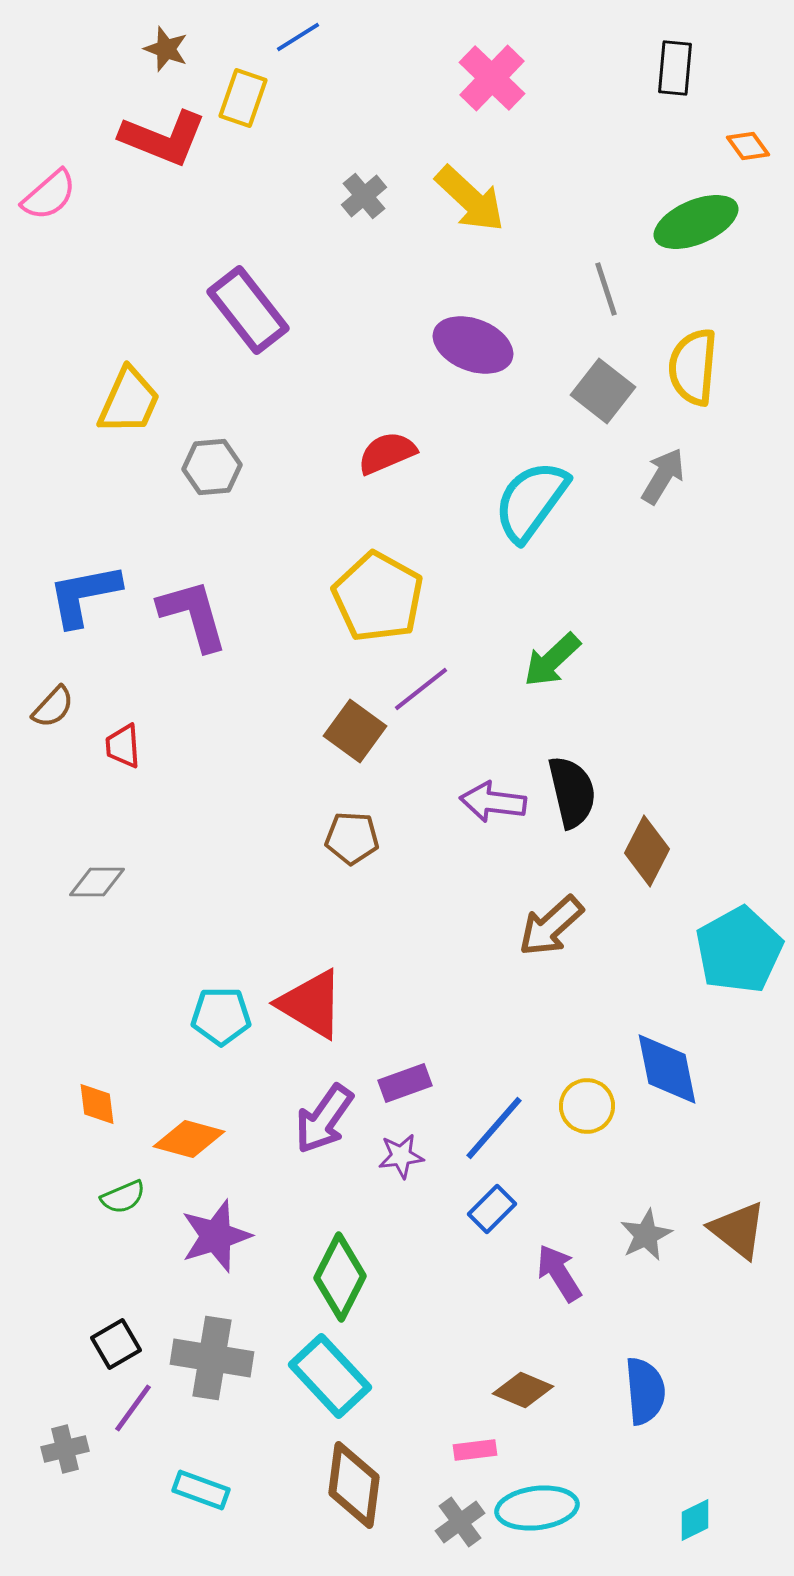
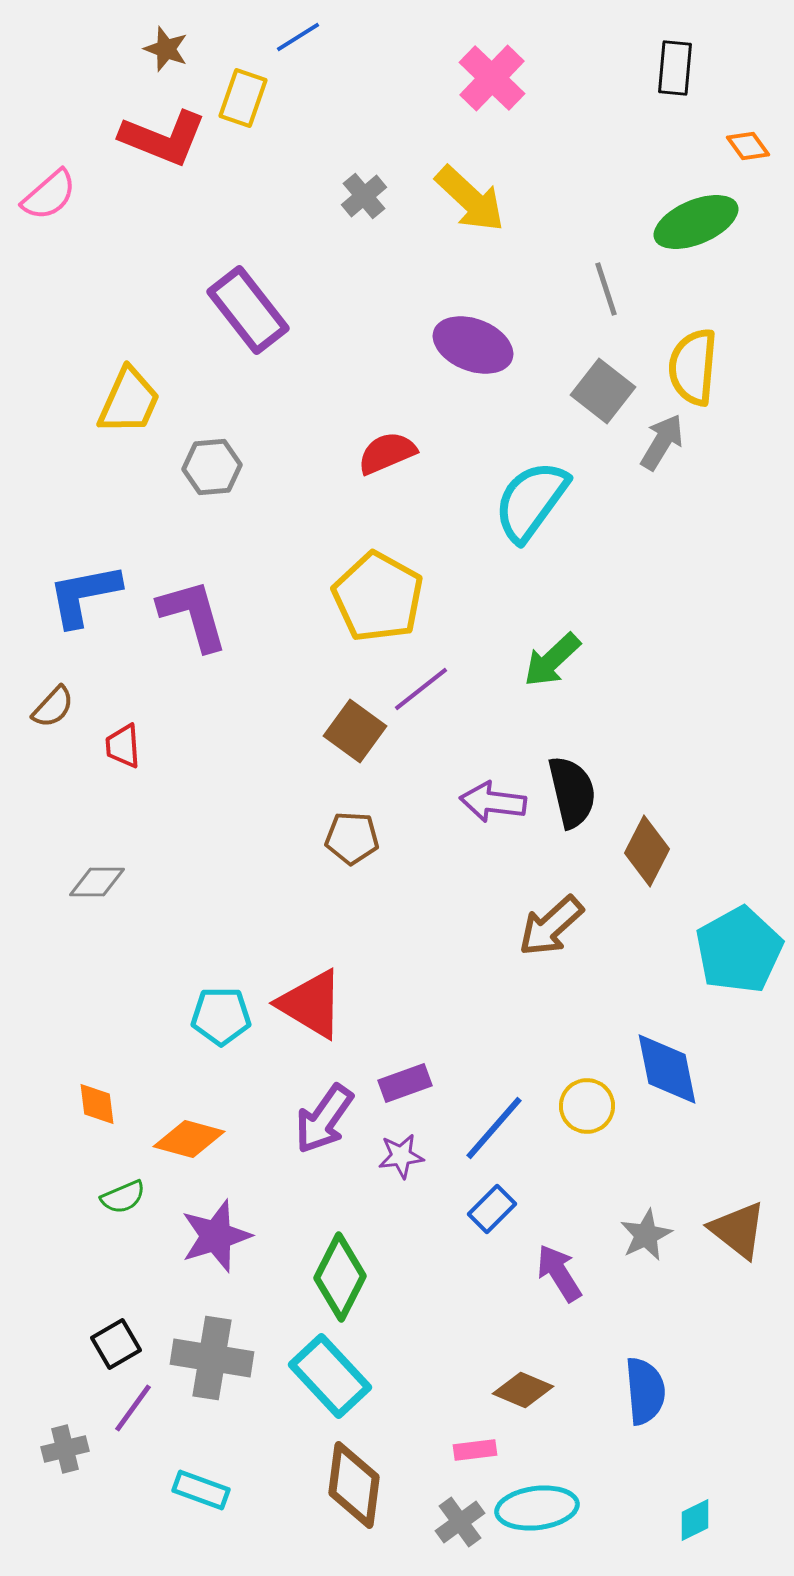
gray arrow at (663, 476): moved 1 px left, 34 px up
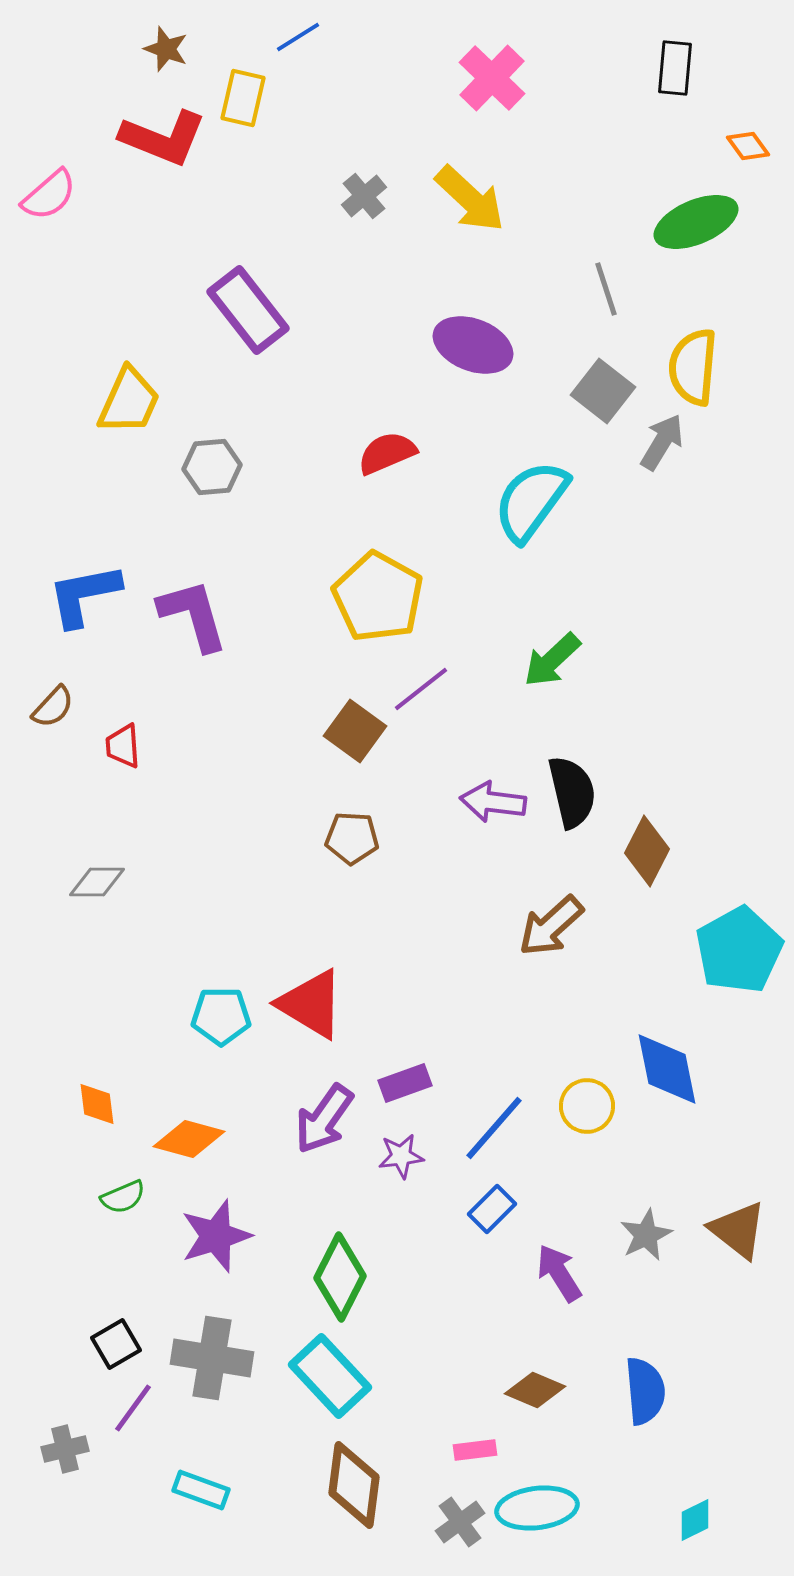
yellow rectangle at (243, 98): rotated 6 degrees counterclockwise
brown diamond at (523, 1390): moved 12 px right
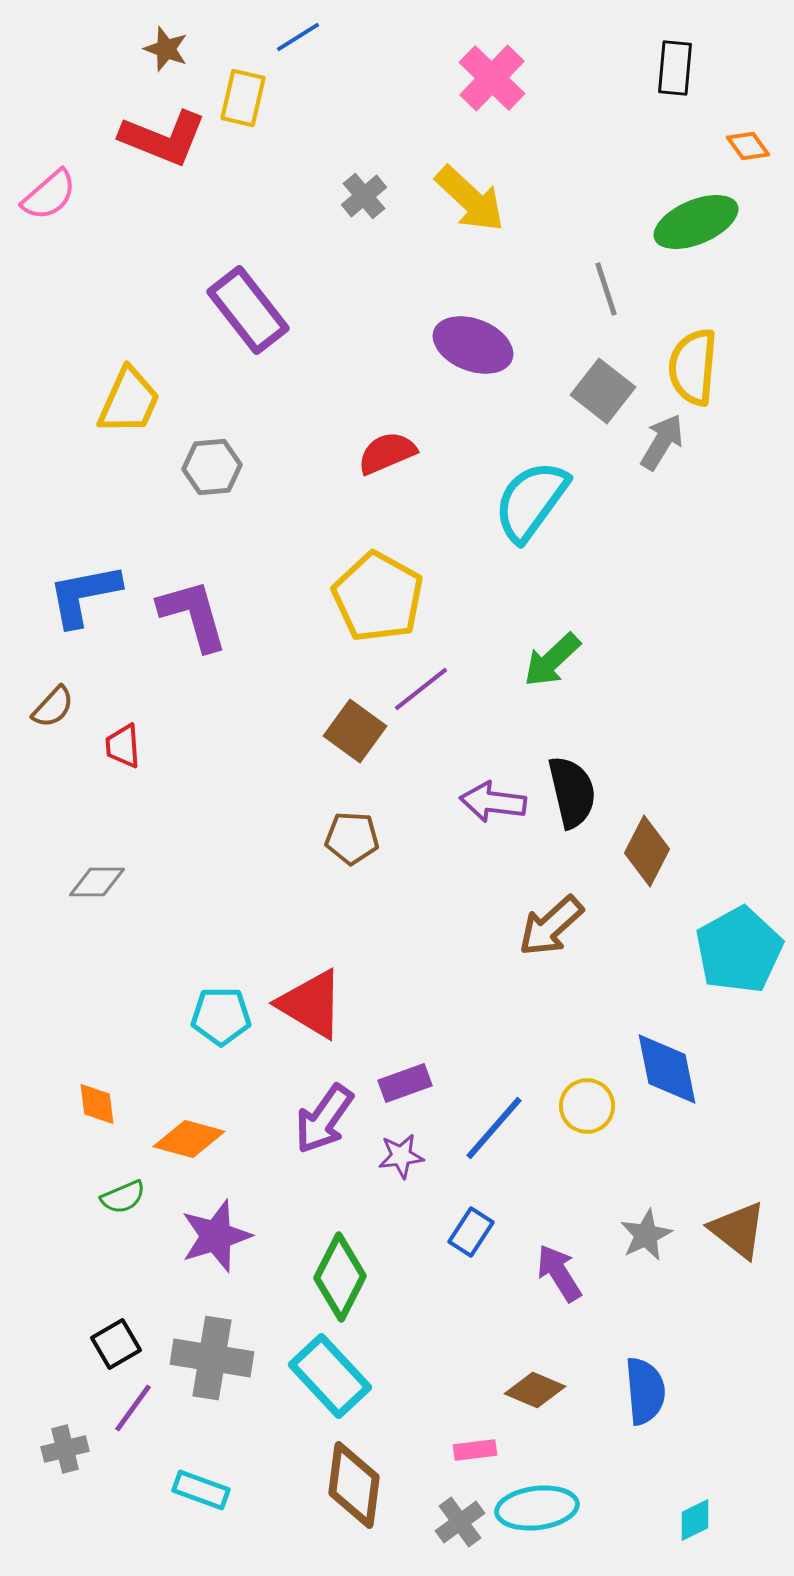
blue rectangle at (492, 1209): moved 21 px left, 23 px down; rotated 12 degrees counterclockwise
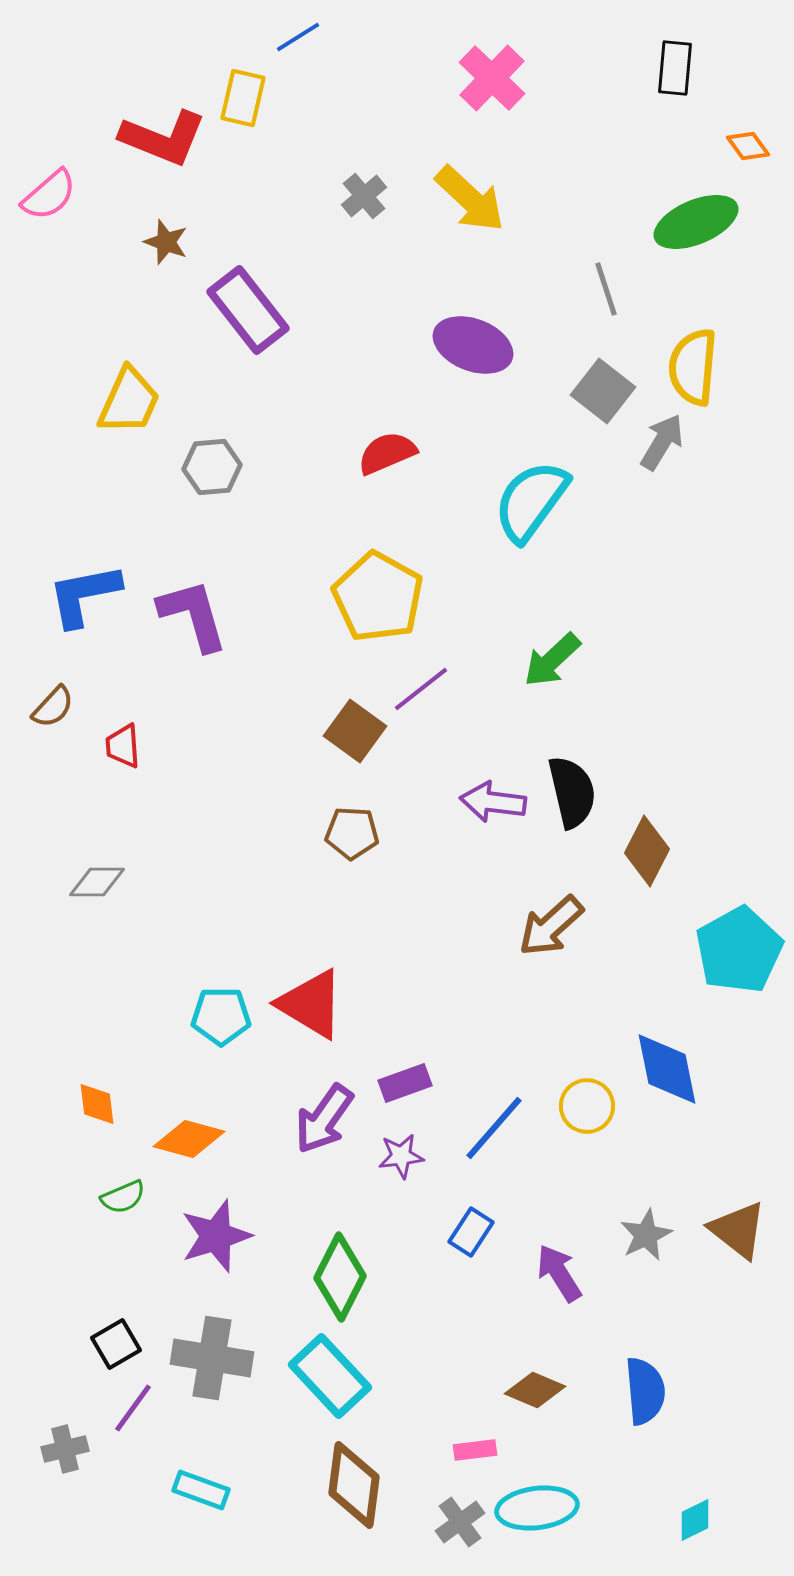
brown star at (166, 49): moved 193 px down
brown pentagon at (352, 838): moved 5 px up
